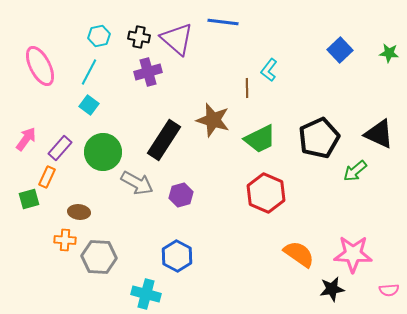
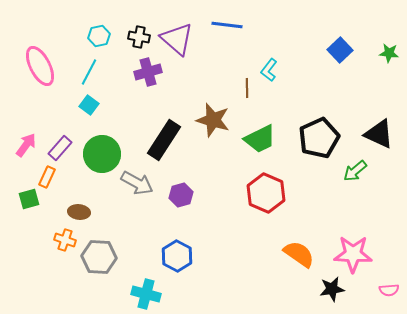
blue line: moved 4 px right, 3 px down
pink arrow: moved 6 px down
green circle: moved 1 px left, 2 px down
orange cross: rotated 15 degrees clockwise
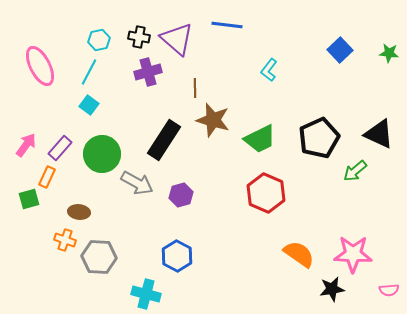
cyan hexagon: moved 4 px down
brown line: moved 52 px left
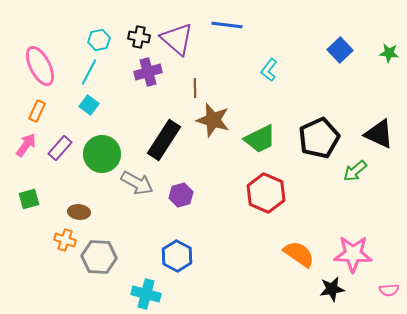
orange rectangle: moved 10 px left, 66 px up
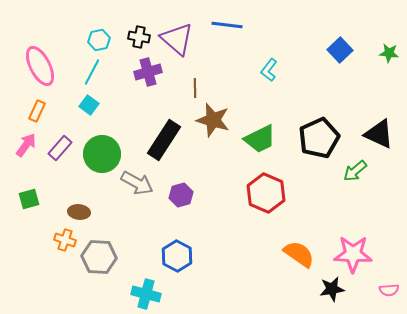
cyan line: moved 3 px right
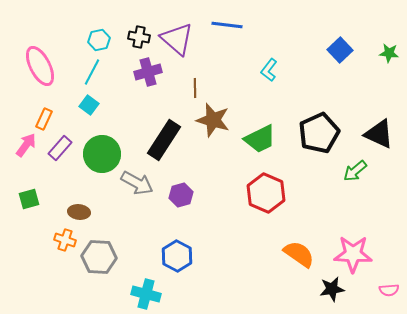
orange rectangle: moved 7 px right, 8 px down
black pentagon: moved 5 px up
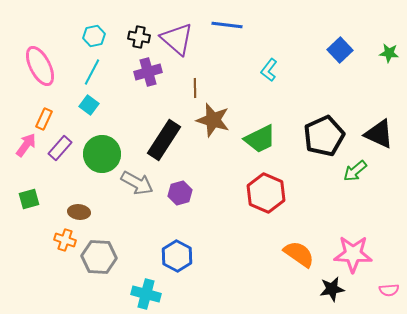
cyan hexagon: moved 5 px left, 4 px up
black pentagon: moved 5 px right, 3 px down
purple hexagon: moved 1 px left, 2 px up
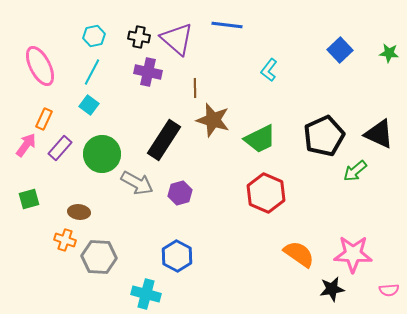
purple cross: rotated 28 degrees clockwise
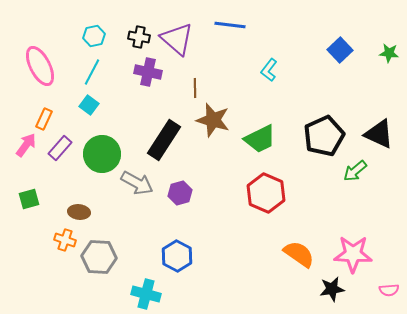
blue line: moved 3 px right
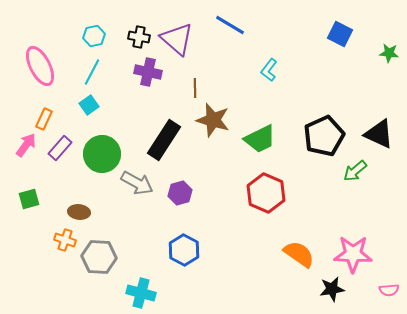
blue line: rotated 24 degrees clockwise
blue square: moved 16 px up; rotated 20 degrees counterclockwise
cyan square: rotated 18 degrees clockwise
blue hexagon: moved 7 px right, 6 px up
cyan cross: moved 5 px left, 1 px up
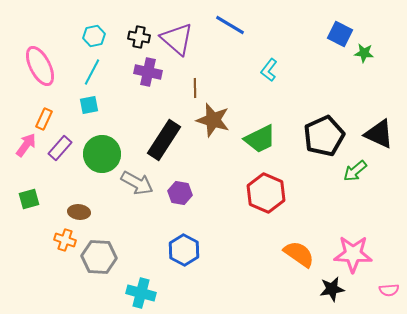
green star: moved 25 px left
cyan square: rotated 24 degrees clockwise
purple hexagon: rotated 25 degrees clockwise
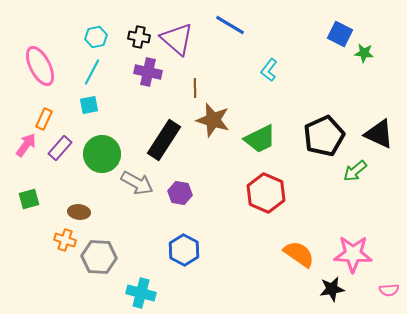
cyan hexagon: moved 2 px right, 1 px down
